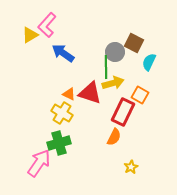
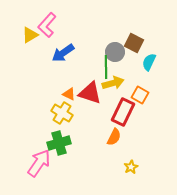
blue arrow: rotated 70 degrees counterclockwise
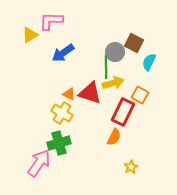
pink L-shape: moved 4 px right, 4 px up; rotated 50 degrees clockwise
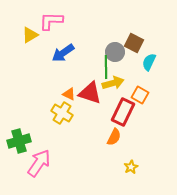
green cross: moved 40 px left, 2 px up
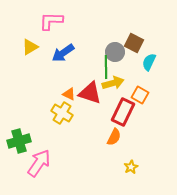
yellow triangle: moved 12 px down
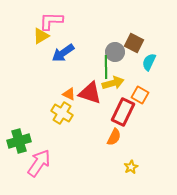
yellow triangle: moved 11 px right, 11 px up
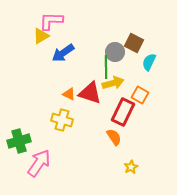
yellow cross: moved 7 px down; rotated 15 degrees counterclockwise
orange semicircle: rotated 60 degrees counterclockwise
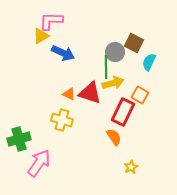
blue arrow: rotated 120 degrees counterclockwise
green cross: moved 2 px up
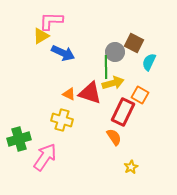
pink arrow: moved 6 px right, 6 px up
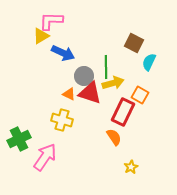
gray circle: moved 31 px left, 24 px down
green cross: rotated 10 degrees counterclockwise
